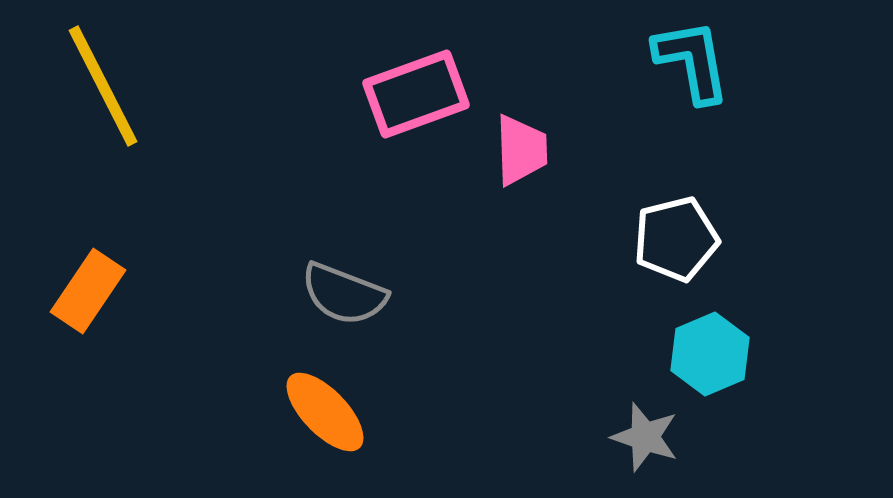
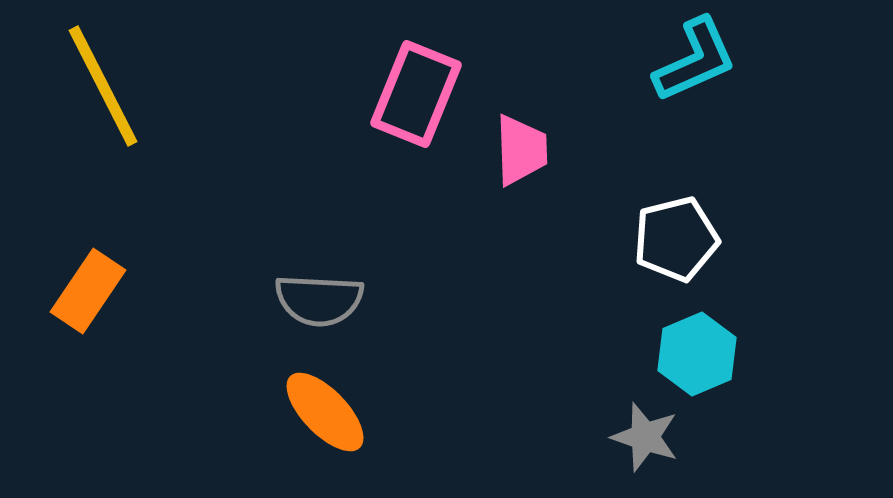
cyan L-shape: moved 3 px right, 1 px up; rotated 76 degrees clockwise
pink rectangle: rotated 48 degrees counterclockwise
gray semicircle: moved 25 px left, 6 px down; rotated 18 degrees counterclockwise
cyan hexagon: moved 13 px left
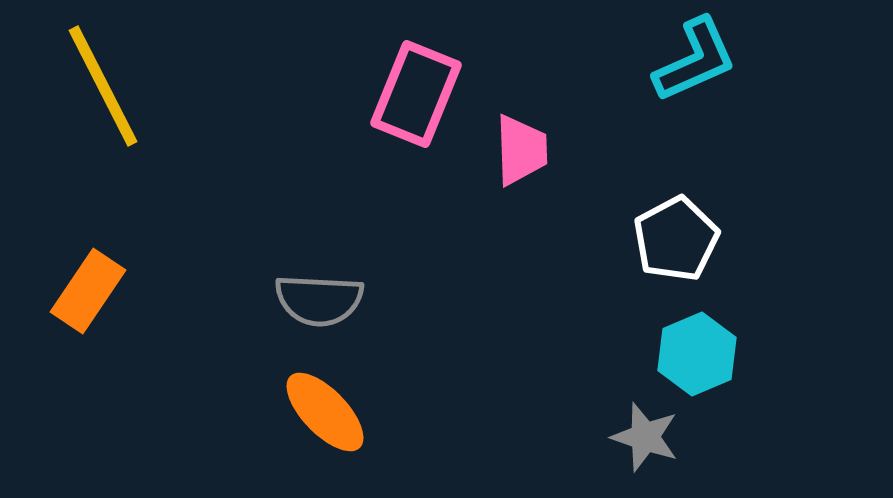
white pentagon: rotated 14 degrees counterclockwise
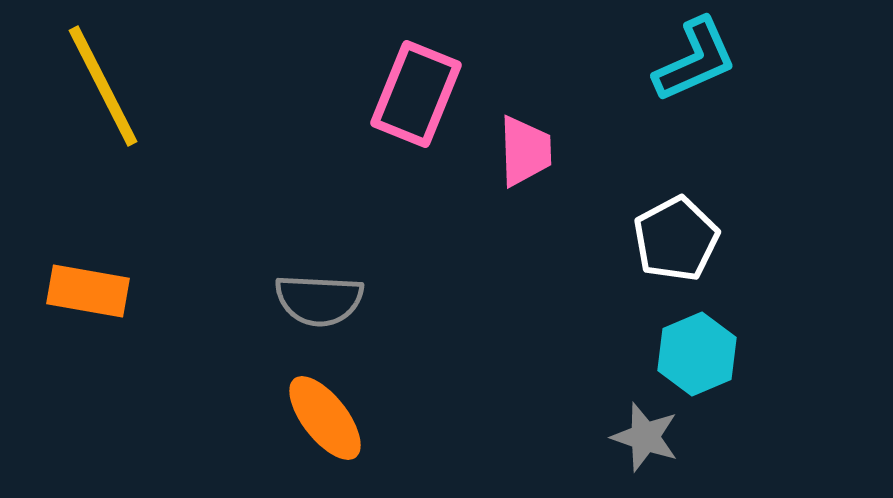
pink trapezoid: moved 4 px right, 1 px down
orange rectangle: rotated 66 degrees clockwise
orange ellipse: moved 6 px down; rotated 6 degrees clockwise
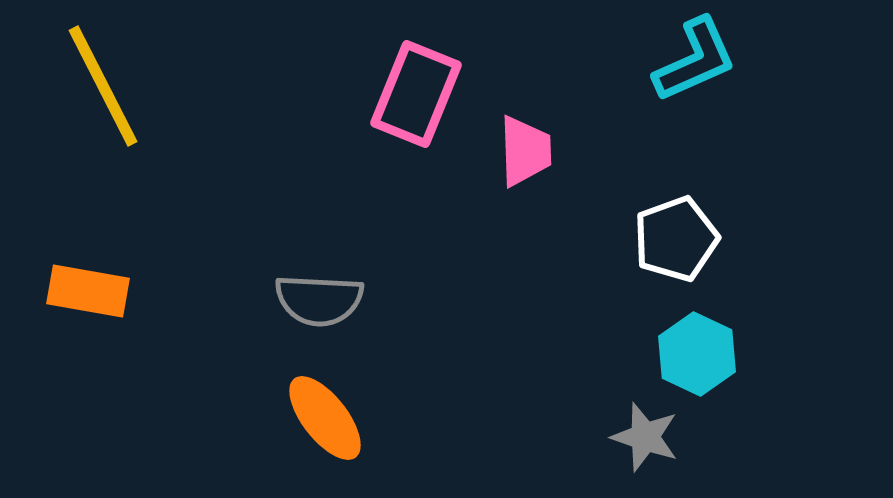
white pentagon: rotated 8 degrees clockwise
cyan hexagon: rotated 12 degrees counterclockwise
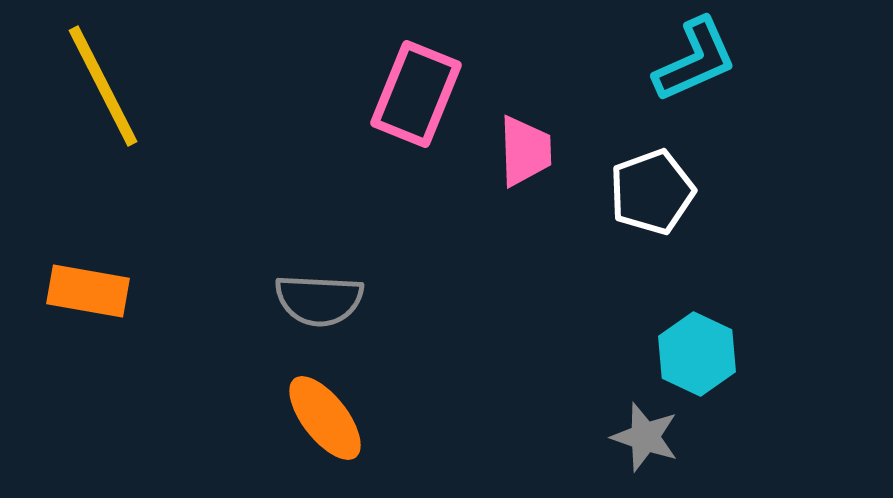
white pentagon: moved 24 px left, 47 px up
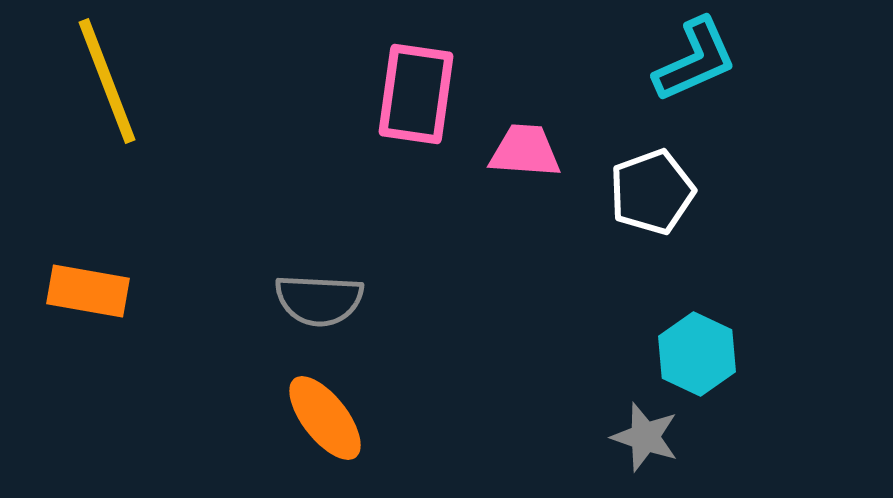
yellow line: moved 4 px right, 5 px up; rotated 6 degrees clockwise
pink rectangle: rotated 14 degrees counterclockwise
pink trapezoid: rotated 84 degrees counterclockwise
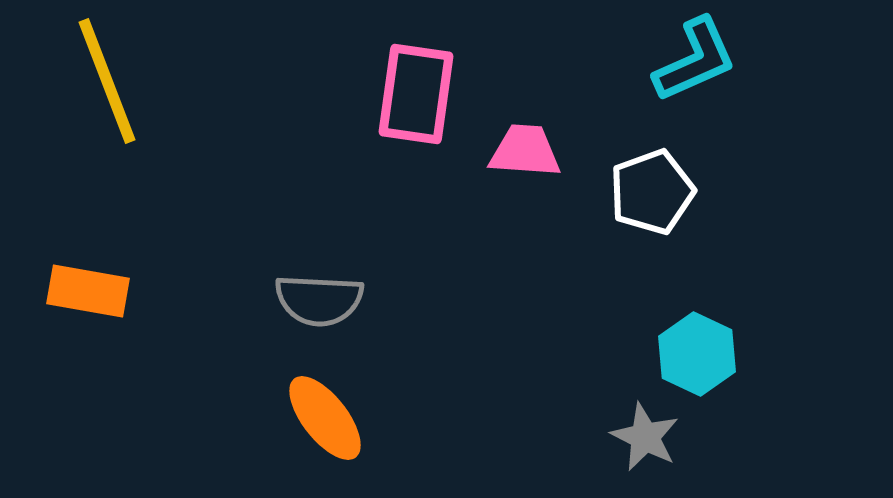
gray star: rotated 8 degrees clockwise
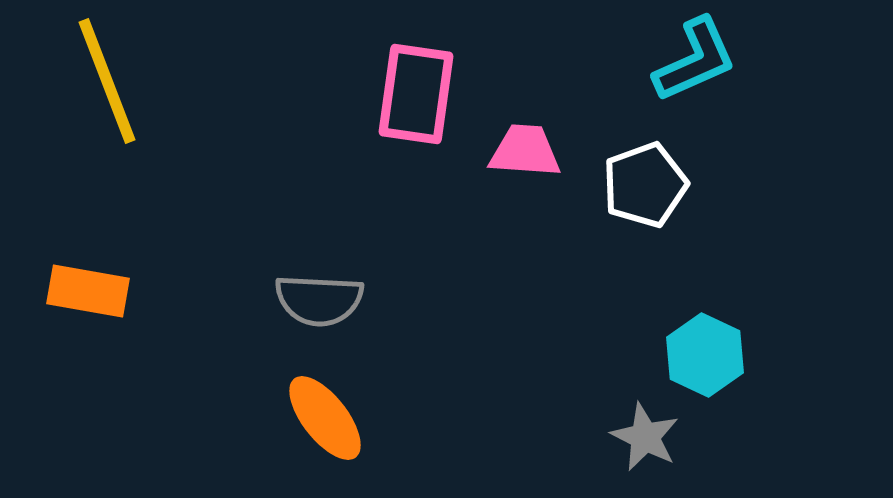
white pentagon: moved 7 px left, 7 px up
cyan hexagon: moved 8 px right, 1 px down
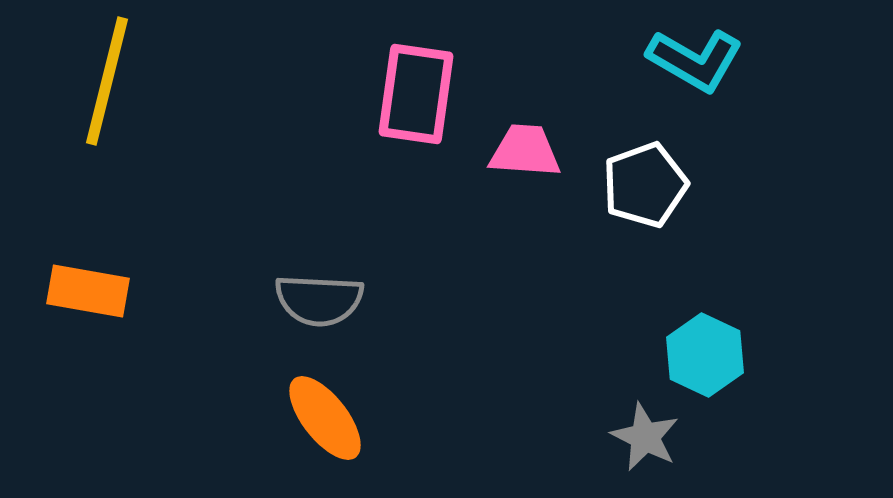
cyan L-shape: rotated 54 degrees clockwise
yellow line: rotated 35 degrees clockwise
